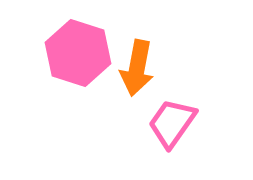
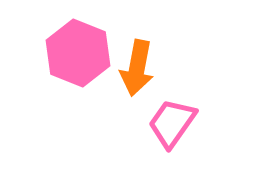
pink hexagon: rotated 4 degrees clockwise
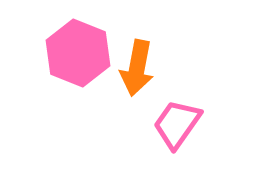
pink trapezoid: moved 5 px right, 1 px down
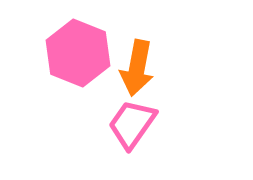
pink trapezoid: moved 45 px left
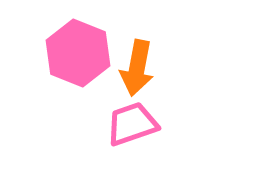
pink trapezoid: rotated 36 degrees clockwise
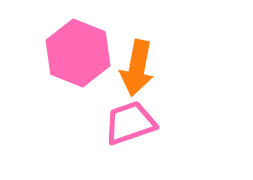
pink trapezoid: moved 2 px left, 1 px up
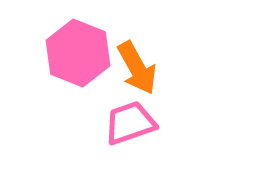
orange arrow: rotated 40 degrees counterclockwise
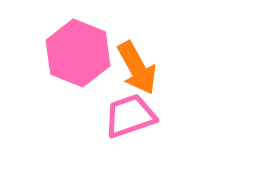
pink trapezoid: moved 7 px up
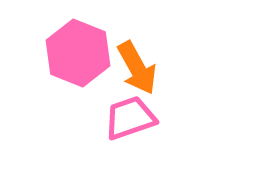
pink trapezoid: moved 2 px down
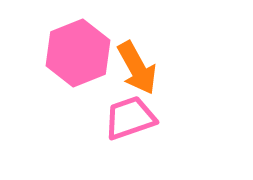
pink hexagon: rotated 16 degrees clockwise
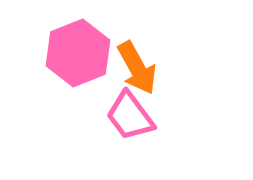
pink trapezoid: moved 2 px up; rotated 108 degrees counterclockwise
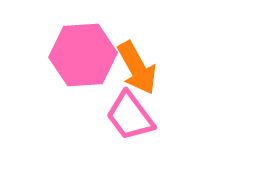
pink hexagon: moved 5 px right, 2 px down; rotated 18 degrees clockwise
